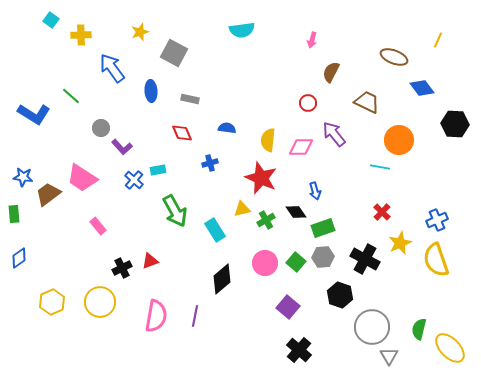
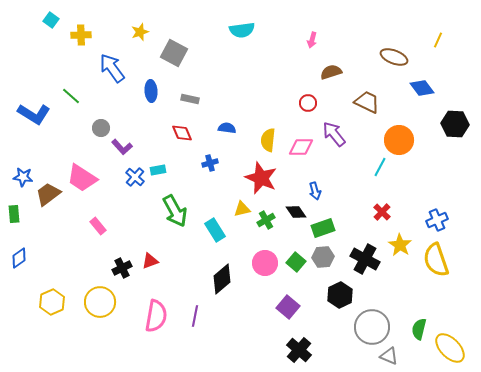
brown semicircle at (331, 72): rotated 45 degrees clockwise
cyan line at (380, 167): rotated 72 degrees counterclockwise
blue cross at (134, 180): moved 1 px right, 3 px up
yellow star at (400, 243): moved 2 px down; rotated 15 degrees counterclockwise
black hexagon at (340, 295): rotated 15 degrees clockwise
gray triangle at (389, 356): rotated 36 degrees counterclockwise
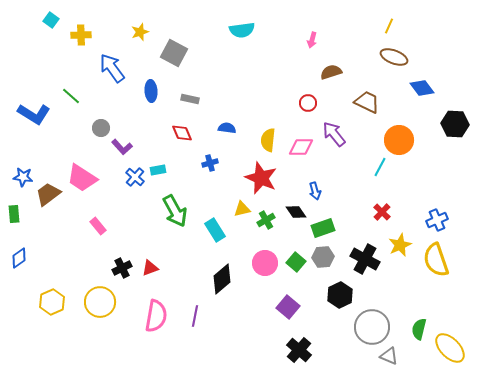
yellow line at (438, 40): moved 49 px left, 14 px up
yellow star at (400, 245): rotated 15 degrees clockwise
red triangle at (150, 261): moved 7 px down
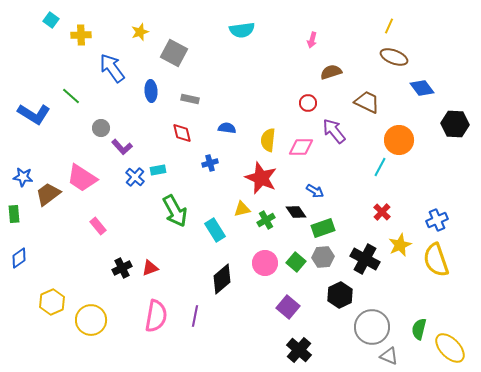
red diamond at (182, 133): rotated 10 degrees clockwise
purple arrow at (334, 134): moved 3 px up
blue arrow at (315, 191): rotated 42 degrees counterclockwise
yellow circle at (100, 302): moved 9 px left, 18 px down
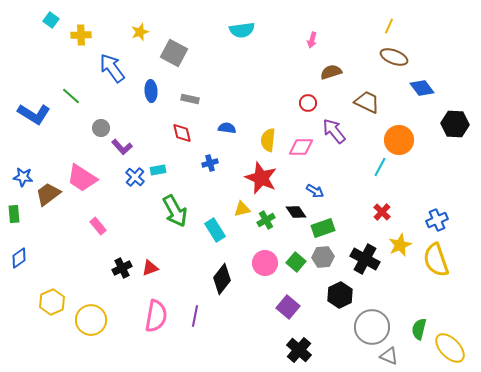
black diamond at (222, 279): rotated 12 degrees counterclockwise
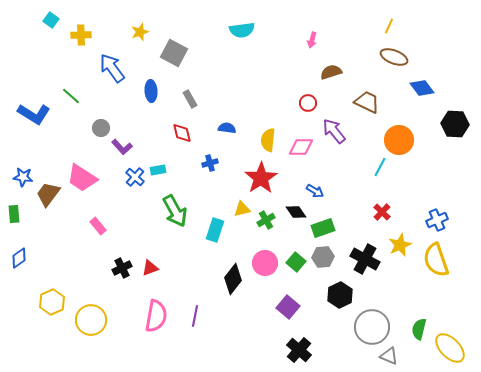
gray rectangle at (190, 99): rotated 48 degrees clockwise
red star at (261, 178): rotated 16 degrees clockwise
brown trapezoid at (48, 194): rotated 16 degrees counterclockwise
cyan rectangle at (215, 230): rotated 50 degrees clockwise
black diamond at (222, 279): moved 11 px right
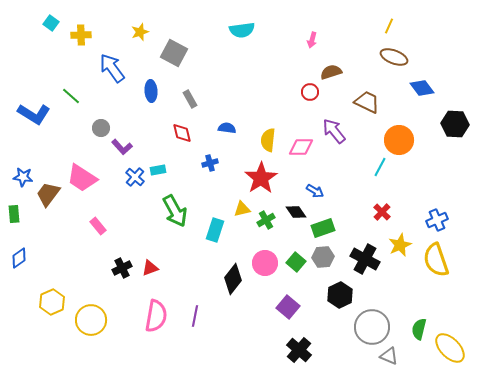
cyan square at (51, 20): moved 3 px down
red circle at (308, 103): moved 2 px right, 11 px up
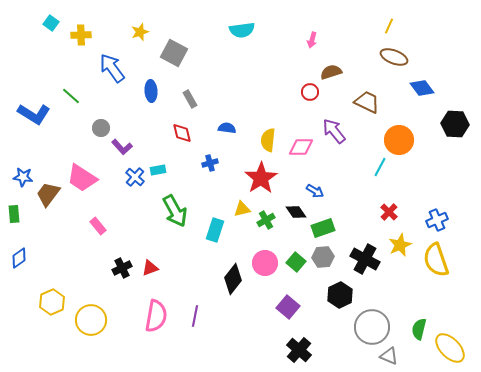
red cross at (382, 212): moved 7 px right
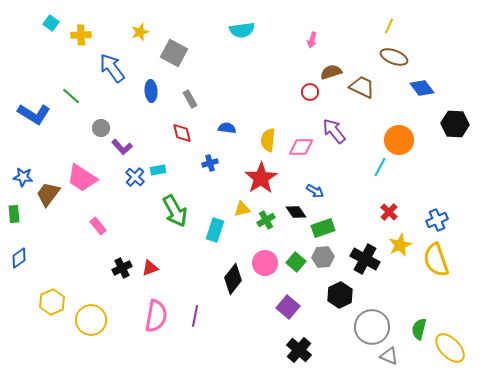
brown trapezoid at (367, 102): moved 5 px left, 15 px up
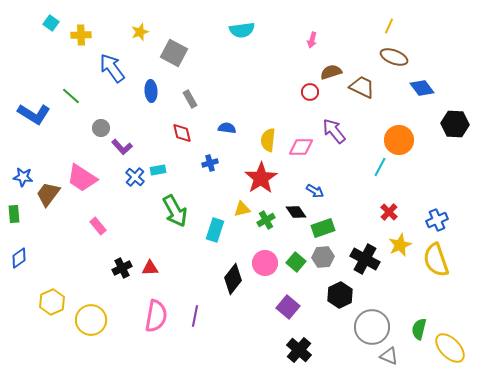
red triangle at (150, 268): rotated 18 degrees clockwise
